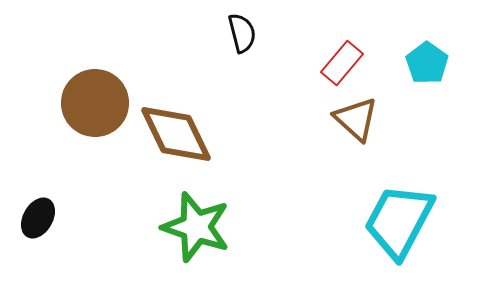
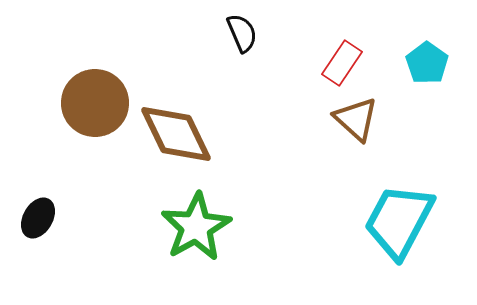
black semicircle: rotated 9 degrees counterclockwise
red rectangle: rotated 6 degrees counterclockwise
green star: rotated 24 degrees clockwise
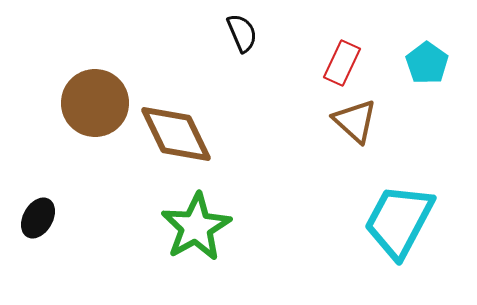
red rectangle: rotated 9 degrees counterclockwise
brown triangle: moved 1 px left, 2 px down
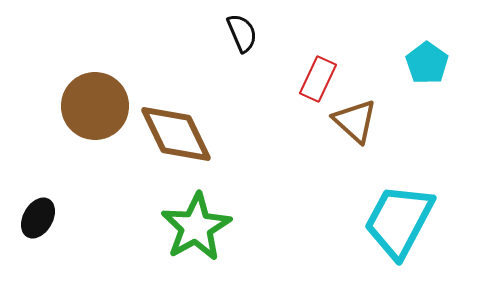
red rectangle: moved 24 px left, 16 px down
brown circle: moved 3 px down
